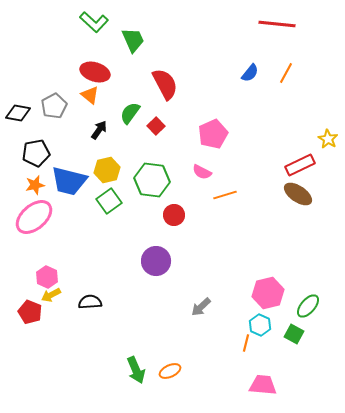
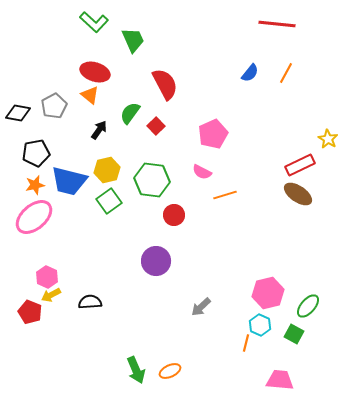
pink trapezoid at (263, 385): moved 17 px right, 5 px up
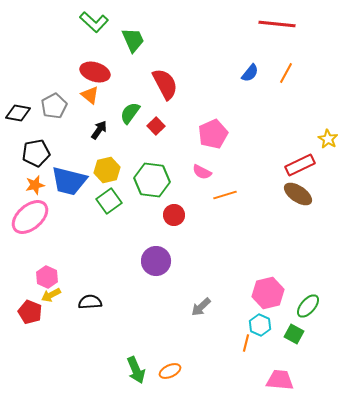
pink ellipse at (34, 217): moved 4 px left
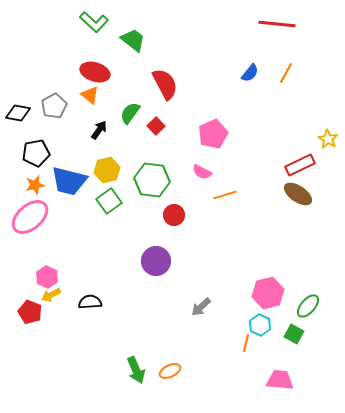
green trapezoid at (133, 40): rotated 28 degrees counterclockwise
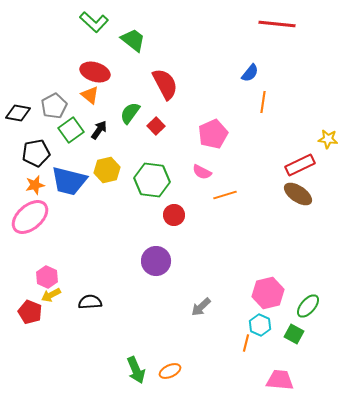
orange line at (286, 73): moved 23 px left, 29 px down; rotated 20 degrees counterclockwise
yellow star at (328, 139): rotated 24 degrees counterclockwise
green square at (109, 201): moved 38 px left, 71 px up
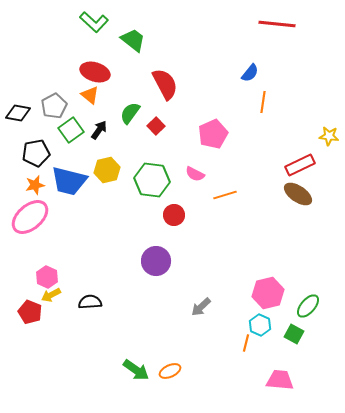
yellow star at (328, 139): moved 1 px right, 3 px up
pink semicircle at (202, 172): moved 7 px left, 2 px down
green arrow at (136, 370): rotated 32 degrees counterclockwise
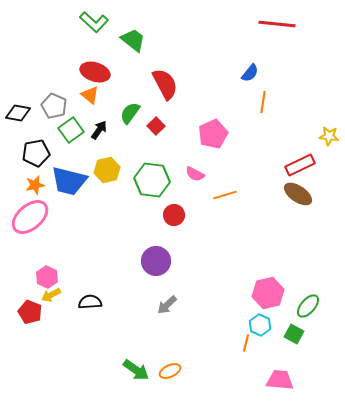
gray pentagon at (54, 106): rotated 20 degrees counterclockwise
gray arrow at (201, 307): moved 34 px left, 2 px up
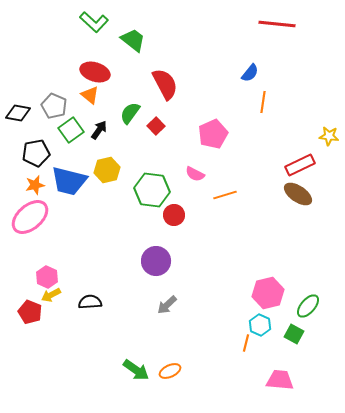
green hexagon at (152, 180): moved 10 px down
